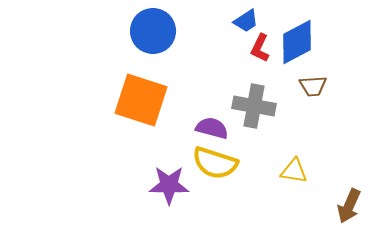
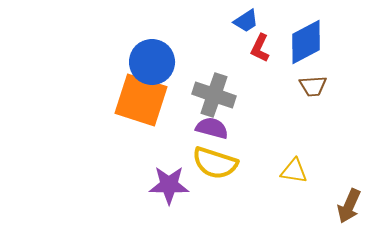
blue circle: moved 1 px left, 31 px down
blue diamond: moved 9 px right
gray cross: moved 40 px left, 11 px up; rotated 9 degrees clockwise
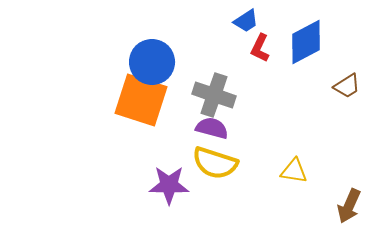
brown trapezoid: moved 34 px right; rotated 28 degrees counterclockwise
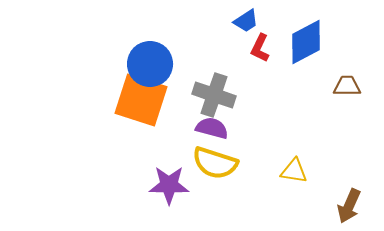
blue circle: moved 2 px left, 2 px down
brown trapezoid: rotated 148 degrees counterclockwise
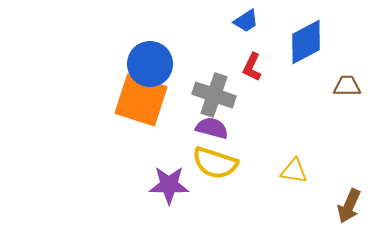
red L-shape: moved 8 px left, 19 px down
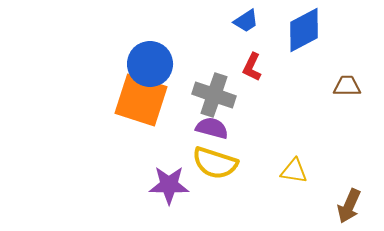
blue diamond: moved 2 px left, 12 px up
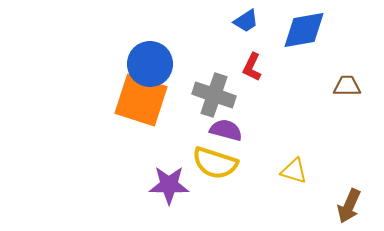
blue diamond: rotated 18 degrees clockwise
purple semicircle: moved 14 px right, 2 px down
yellow triangle: rotated 8 degrees clockwise
